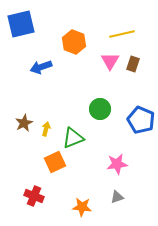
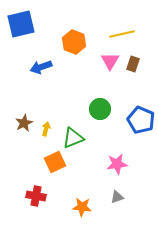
red cross: moved 2 px right; rotated 12 degrees counterclockwise
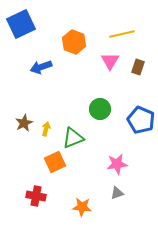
blue square: rotated 12 degrees counterclockwise
brown rectangle: moved 5 px right, 3 px down
gray triangle: moved 4 px up
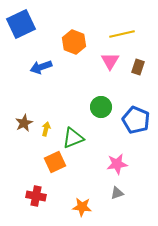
green circle: moved 1 px right, 2 px up
blue pentagon: moved 5 px left
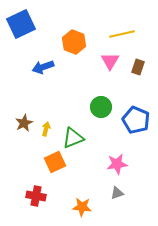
blue arrow: moved 2 px right
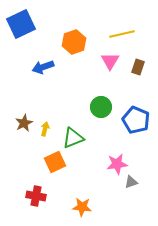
orange hexagon: rotated 20 degrees clockwise
yellow arrow: moved 1 px left
gray triangle: moved 14 px right, 11 px up
